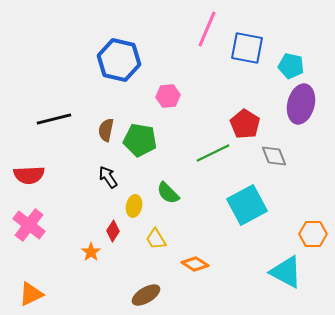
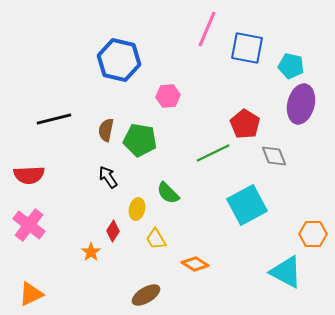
yellow ellipse: moved 3 px right, 3 px down
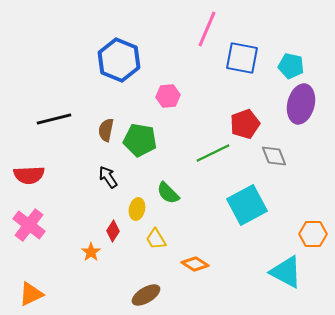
blue square: moved 5 px left, 10 px down
blue hexagon: rotated 9 degrees clockwise
red pentagon: rotated 20 degrees clockwise
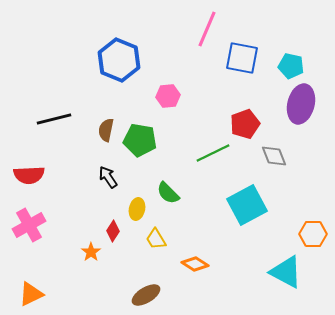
pink cross: rotated 24 degrees clockwise
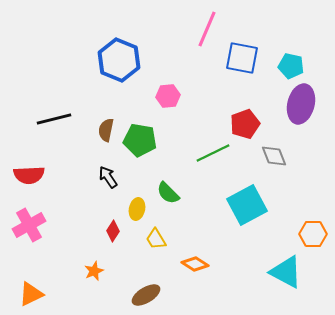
orange star: moved 3 px right, 19 px down; rotated 12 degrees clockwise
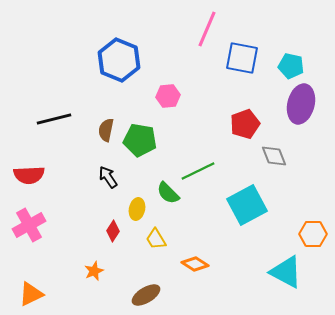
green line: moved 15 px left, 18 px down
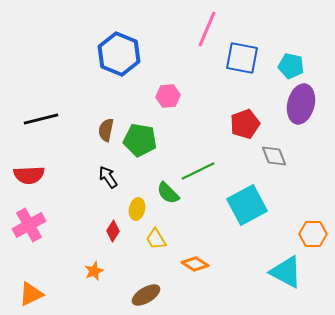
blue hexagon: moved 6 px up
black line: moved 13 px left
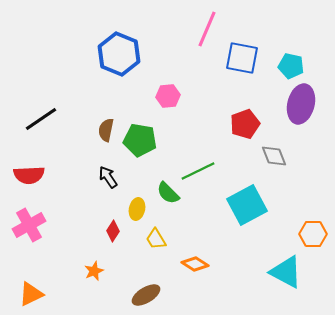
black line: rotated 20 degrees counterclockwise
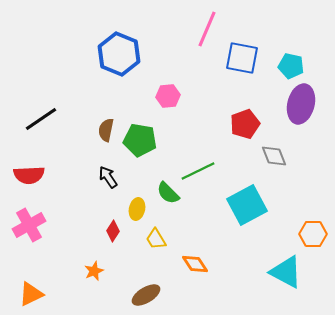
orange diamond: rotated 24 degrees clockwise
